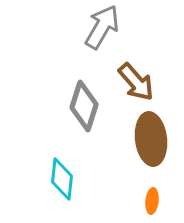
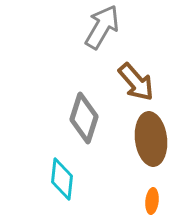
gray diamond: moved 12 px down
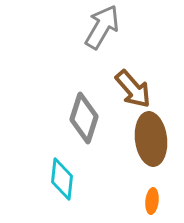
brown arrow: moved 3 px left, 7 px down
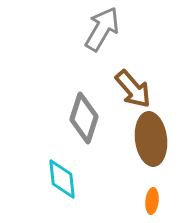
gray arrow: moved 2 px down
cyan diamond: rotated 12 degrees counterclockwise
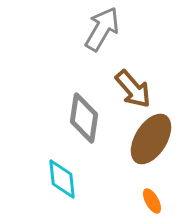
gray diamond: rotated 9 degrees counterclockwise
brown ellipse: rotated 39 degrees clockwise
orange ellipse: rotated 35 degrees counterclockwise
